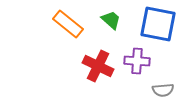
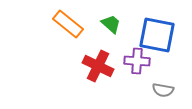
green trapezoid: moved 4 px down
blue square: moved 1 px left, 11 px down
gray semicircle: rotated 15 degrees clockwise
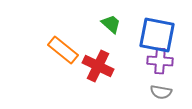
orange rectangle: moved 5 px left, 26 px down
purple cross: moved 23 px right
gray semicircle: moved 2 px left, 2 px down
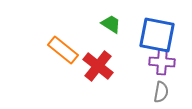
green trapezoid: rotated 10 degrees counterclockwise
purple cross: moved 2 px right, 1 px down
red cross: rotated 12 degrees clockwise
gray semicircle: rotated 90 degrees counterclockwise
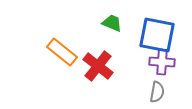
green trapezoid: moved 1 px right, 1 px up; rotated 10 degrees counterclockwise
orange rectangle: moved 1 px left, 2 px down
gray semicircle: moved 4 px left
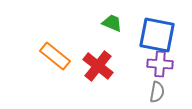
orange rectangle: moved 7 px left, 4 px down
purple cross: moved 2 px left, 2 px down
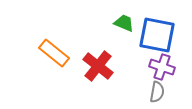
green trapezoid: moved 12 px right
orange rectangle: moved 1 px left, 3 px up
purple cross: moved 2 px right, 3 px down; rotated 15 degrees clockwise
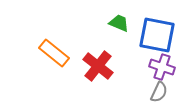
green trapezoid: moved 5 px left
gray semicircle: moved 2 px right; rotated 15 degrees clockwise
